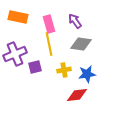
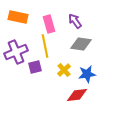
yellow line: moved 4 px left, 2 px down
purple cross: moved 1 px right, 2 px up
yellow cross: rotated 32 degrees counterclockwise
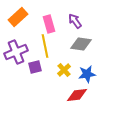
orange rectangle: rotated 54 degrees counterclockwise
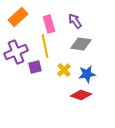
red diamond: moved 4 px right; rotated 25 degrees clockwise
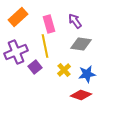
purple square: rotated 24 degrees counterclockwise
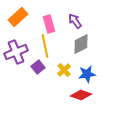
gray diamond: rotated 35 degrees counterclockwise
purple square: moved 3 px right
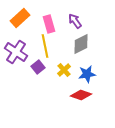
orange rectangle: moved 2 px right, 1 px down
purple cross: rotated 35 degrees counterclockwise
